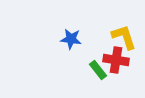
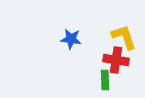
green rectangle: moved 7 px right, 10 px down; rotated 36 degrees clockwise
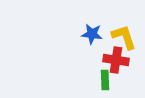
blue star: moved 21 px right, 5 px up
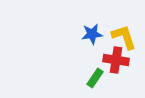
blue star: rotated 15 degrees counterclockwise
green rectangle: moved 10 px left, 2 px up; rotated 36 degrees clockwise
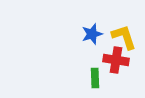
blue star: rotated 10 degrees counterclockwise
green rectangle: rotated 36 degrees counterclockwise
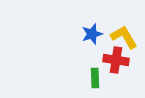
yellow L-shape: rotated 12 degrees counterclockwise
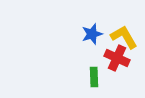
red cross: moved 1 px right, 2 px up; rotated 15 degrees clockwise
green rectangle: moved 1 px left, 1 px up
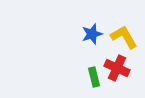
red cross: moved 10 px down
green rectangle: rotated 12 degrees counterclockwise
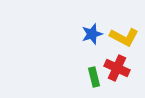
yellow L-shape: rotated 148 degrees clockwise
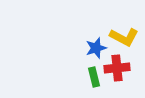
blue star: moved 4 px right, 14 px down
red cross: rotated 30 degrees counterclockwise
